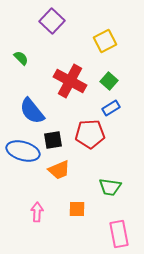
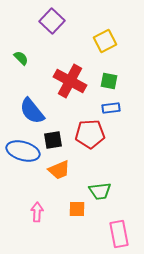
green square: rotated 30 degrees counterclockwise
blue rectangle: rotated 24 degrees clockwise
green trapezoid: moved 10 px left, 4 px down; rotated 15 degrees counterclockwise
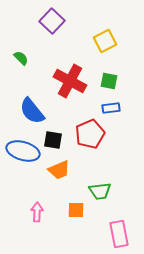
red pentagon: rotated 20 degrees counterclockwise
black square: rotated 18 degrees clockwise
orange square: moved 1 px left, 1 px down
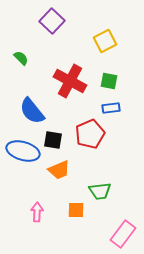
pink rectangle: moved 4 px right; rotated 48 degrees clockwise
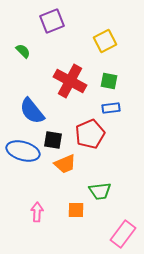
purple square: rotated 25 degrees clockwise
green semicircle: moved 2 px right, 7 px up
orange trapezoid: moved 6 px right, 6 px up
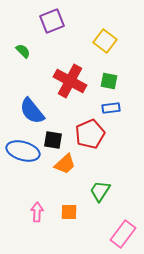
yellow square: rotated 25 degrees counterclockwise
orange trapezoid: rotated 20 degrees counterclockwise
green trapezoid: rotated 130 degrees clockwise
orange square: moved 7 px left, 2 px down
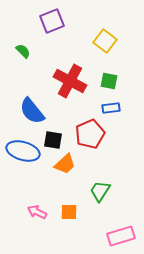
pink arrow: rotated 66 degrees counterclockwise
pink rectangle: moved 2 px left, 2 px down; rotated 36 degrees clockwise
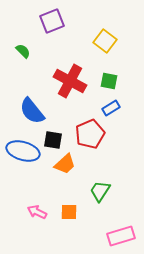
blue rectangle: rotated 24 degrees counterclockwise
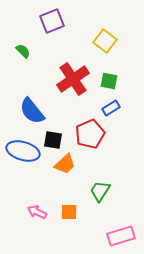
red cross: moved 3 px right, 2 px up; rotated 28 degrees clockwise
